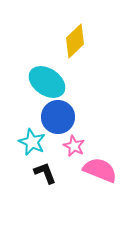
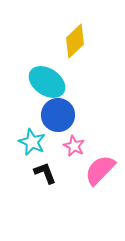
blue circle: moved 2 px up
pink semicircle: rotated 68 degrees counterclockwise
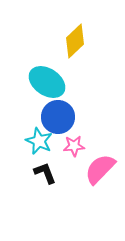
blue circle: moved 2 px down
cyan star: moved 7 px right, 1 px up
pink star: rotated 30 degrees counterclockwise
pink semicircle: moved 1 px up
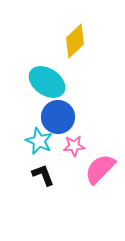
black L-shape: moved 2 px left, 2 px down
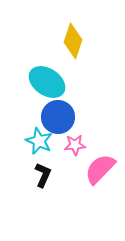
yellow diamond: moved 2 px left; rotated 28 degrees counterclockwise
pink star: moved 1 px right, 1 px up
black L-shape: rotated 45 degrees clockwise
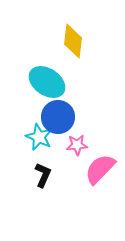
yellow diamond: rotated 12 degrees counterclockwise
cyan star: moved 4 px up
pink star: moved 2 px right
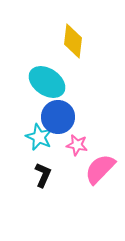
pink star: rotated 15 degrees clockwise
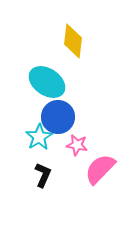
cyan star: rotated 16 degrees clockwise
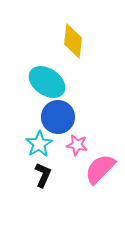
cyan star: moved 7 px down
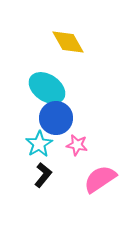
yellow diamond: moved 5 px left, 1 px down; rotated 36 degrees counterclockwise
cyan ellipse: moved 6 px down
blue circle: moved 2 px left, 1 px down
pink semicircle: moved 10 px down; rotated 12 degrees clockwise
black L-shape: rotated 15 degrees clockwise
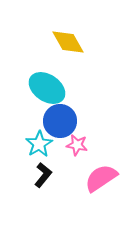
blue circle: moved 4 px right, 3 px down
pink semicircle: moved 1 px right, 1 px up
